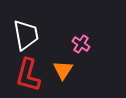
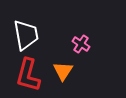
orange triangle: moved 1 px down
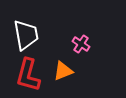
orange triangle: rotated 35 degrees clockwise
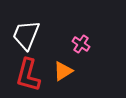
white trapezoid: rotated 148 degrees counterclockwise
orange triangle: rotated 10 degrees counterclockwise
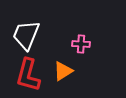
pink cross: rotated 30 degrees counterclockwise
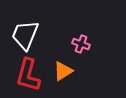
white trapezoid: moved 1 px left
pink cross: rotated 18 degrees clockwise
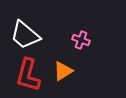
white trapezoid: rotated 72 degrees counterclockwise
pink cross: moved 4 px up
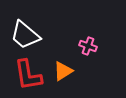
pink cross: moved 7 px right, 6 px down
red L-shape: rotated 24 degrees counterclockwise
